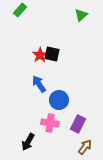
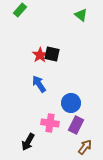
green triangle: rotated 40 degrees counterclockwise
blue circle: moved 12 px right, 3 px down
purple rectangle: moved 2 px left, 1 px down
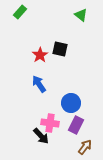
green rectangle: moved 2 px down
black square: moved 8 px right, 5 px up
black arrow: moved 13 px right, 6 px up; rotated 72 degrees counterclockwise
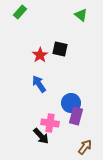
purple rectangle: moved 9 px up; rotated 12 degrees counterclockwise
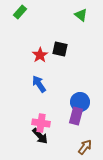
blue circle: moved 9 px right, 1 px up
pink cross: moved 9 px left
black arrow: moved 1 px left
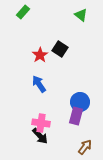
green rectangle: moved 3 px right
black square: rotated 21 degrees clockwise
